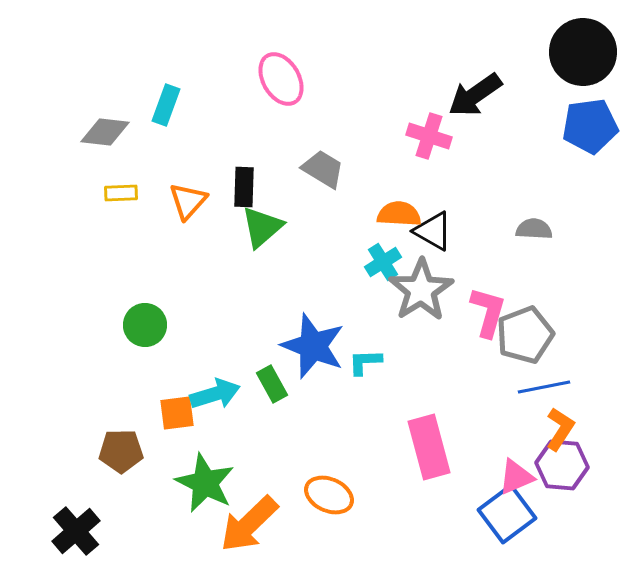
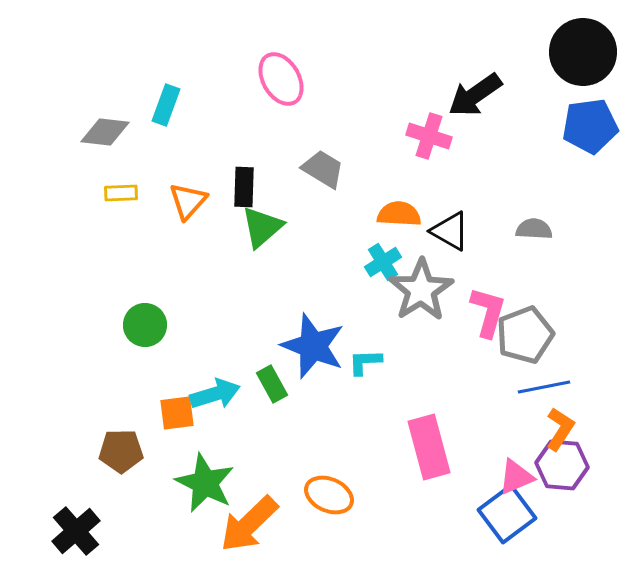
black triangle: moved 17 px right
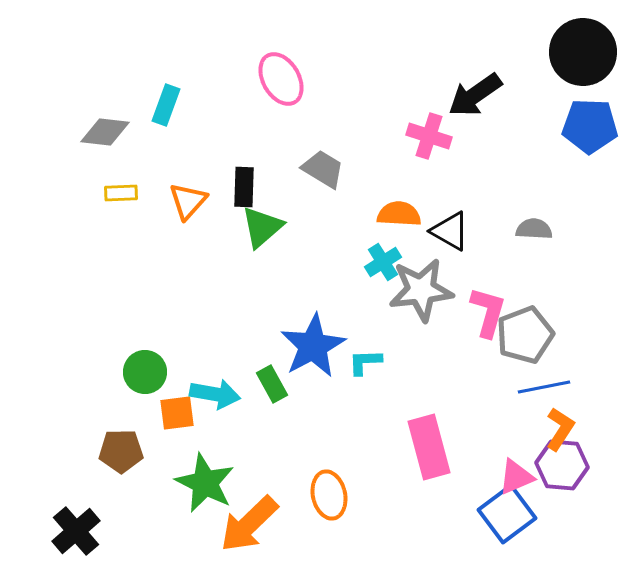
blue pentagon: rotated 10 degrees clockwise
gray star: rotated 26 degrees clockwise
green circle: moved 47 px down
blue star: rotated 22 degrees clockwise
cyan arrow: rotated 27 degrees clockwise
orange ellipse: rotated 54 degrees clockwise
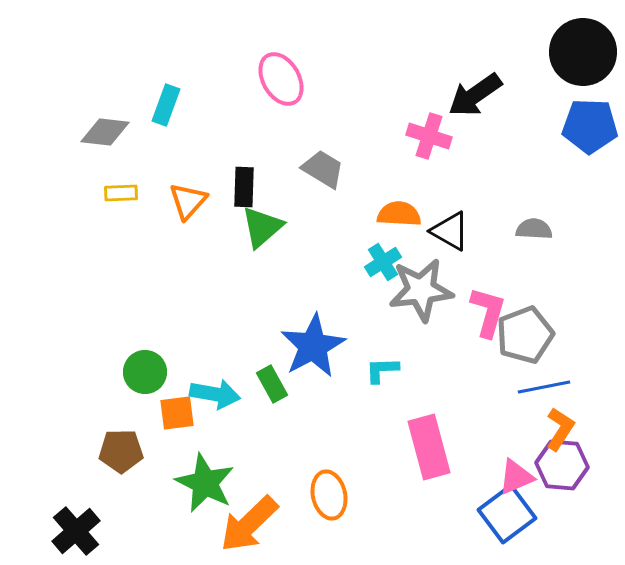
cyan L-shape: moved 17 px right, 8 px down
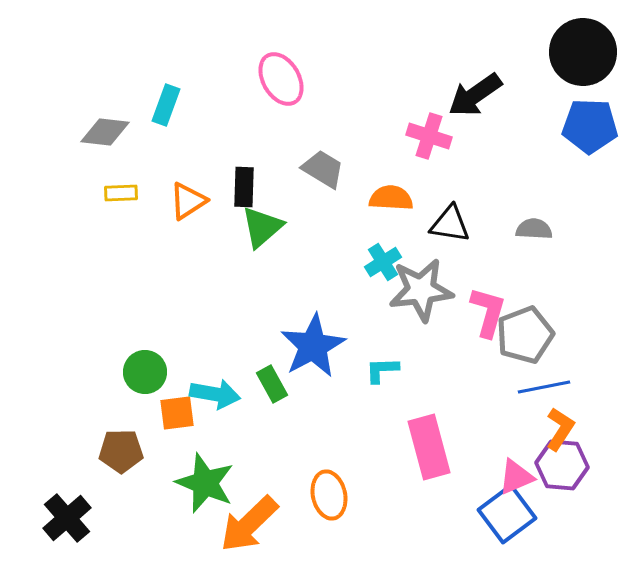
orange triangle: rotated 15 degrees clockwise
orange semicircle: moved 8 px left, 16 px up
black triangle: moved 7 px up; rotated 21 degrees counterclockwise
green star: rotated 4 degrees counterclockwise
black cross: moved 9 px left, 13 px up
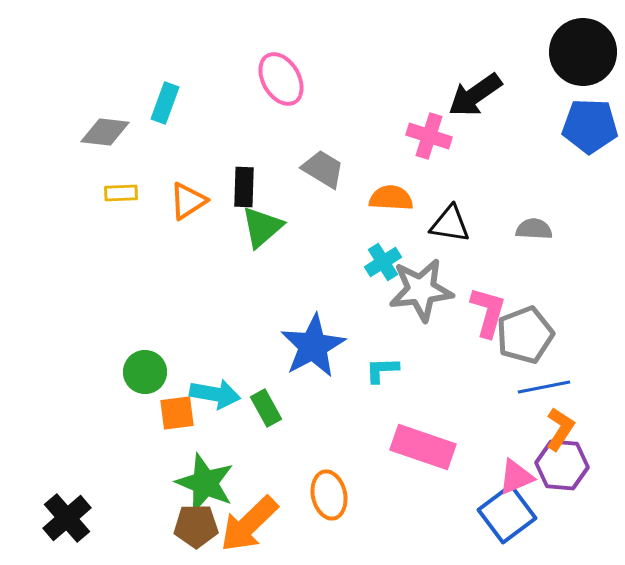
cyan rectangle: moved 1 px left, 2 px up
green rectangle: moved 6 px left, 24 px down
pink rectangle: moved 6 px left; rotated 56 degrees counterclockwise
brown pentagon: moved 75 px right, 75 px down
